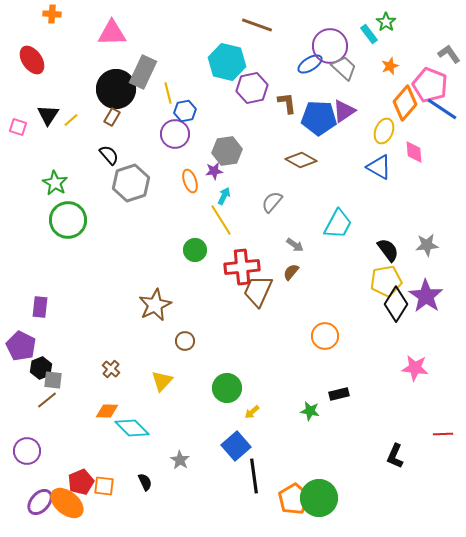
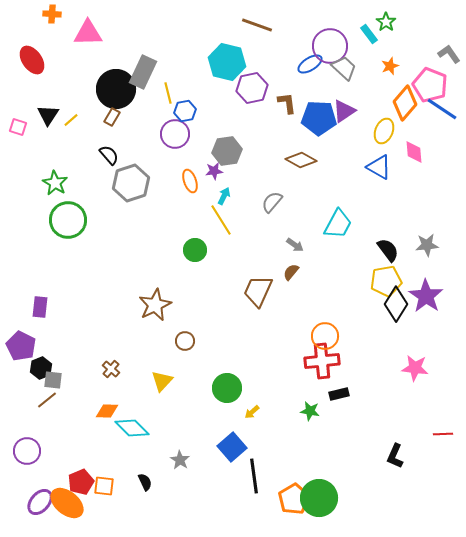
pink triangle at (112, 33): moved 24 px left
red cross at (242, 267): moved 80 px right, 94 px down
blue square at (236, 446): moved 4 px left, 1 px down
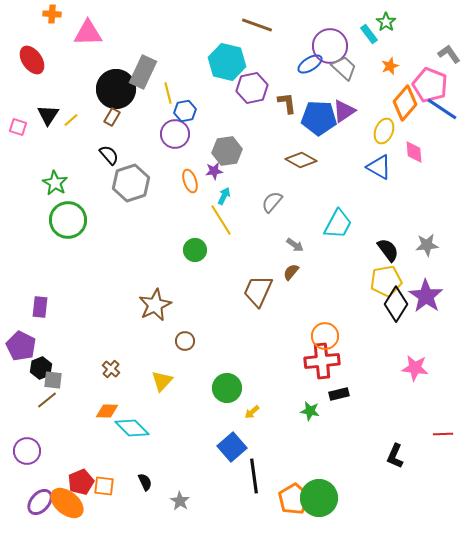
gray star at (180, 460): moved 41 px down
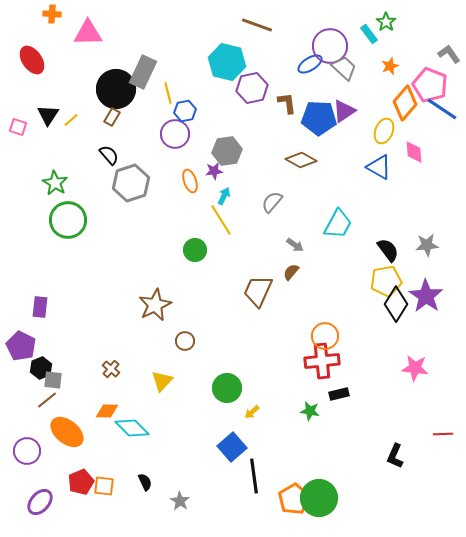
orange ellipse at (67, 503): moved 71 px up
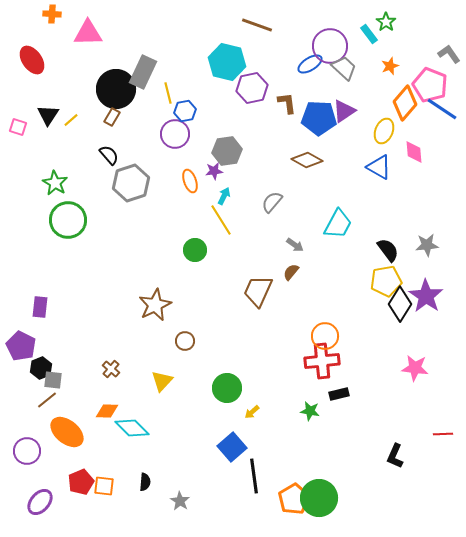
brown diamond at (301, 160): moved 6 px right
black diamond at (396, 304): moved 4 px right
black semicircle at (145, 482): rotated 30 degrees clockwise
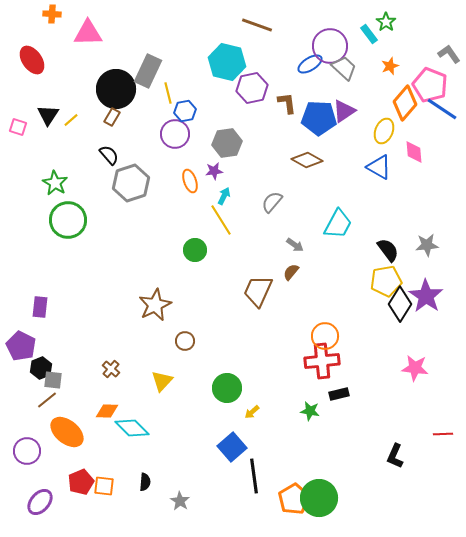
gray rectangle at (143, 72): moved 5 px right, 1 px up
gray hexagon at (227, 151): moved 8 px up
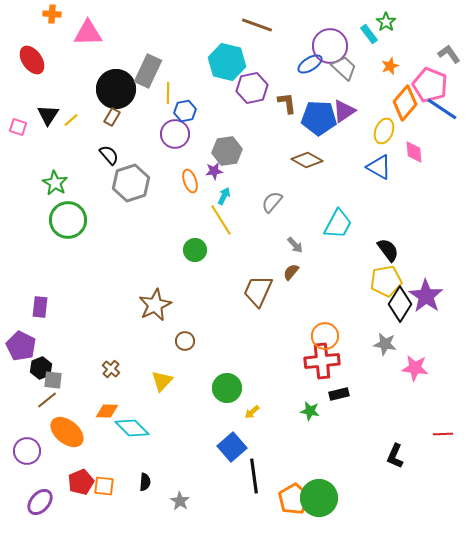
yellow line at (168, 93): rotated 15 degrees clockwise
gray hexagon at (227, 143): moved 8 px down
gray arrow at (295, 245): rotated 12 degrees clockwise
gray star at (427, 245): moved 42 px left, 99 px down; rotated 15 degrees clockwise
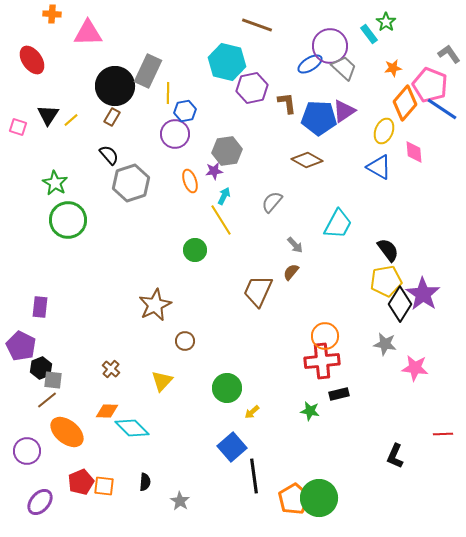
orange star at (390, 66): moved 3 px right, 2 px down; rotated 12 degrees clockwise
black circle at (116, 89): moved 1 px left, 3 px up
purple star at (426, 296): moved 3 px left, 2 px up
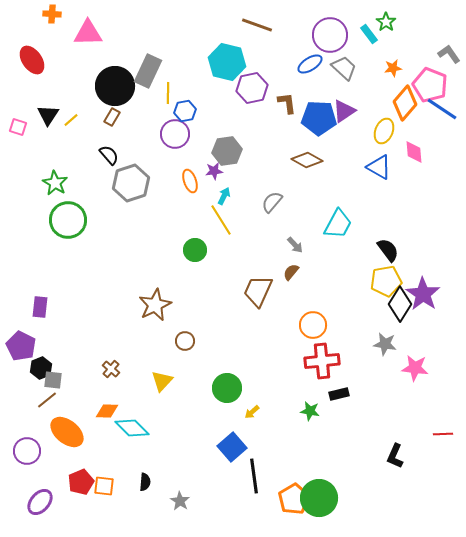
purple circle at (330, 46): moved 11 px up
orange circle at (325, 336): moved 12 px left, 11 px up
